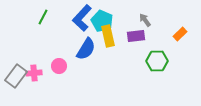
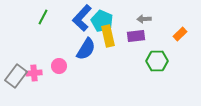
gray arrow: moved 1 px left, 1 px up; rotated 56 degrees counterclockwise
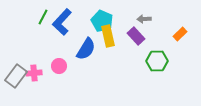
blue L-shape: moved 20 px left, 4 px down
purple rectangle: rotated 54 degrees clockwise
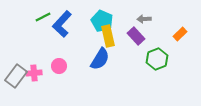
green line: rotated 35 degrees clockwise
blue L-shape: moved 2 px down
blue semicircle: moved 14 px right, 10 px down
green hexagon: moved 2 px up; rotated 20 degrees counterclockwise
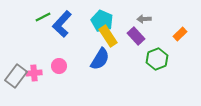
yellow rectangle: rotated 20 degrees counterclockwise
